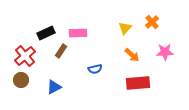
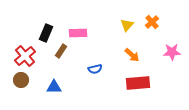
yellow triangle: moved 2 px right, 3 px up
black rectangle: rotated 42 degrees counterclockwise
pink star: moved 7 px right
blue triangle: rotated 28 degrees clockwise
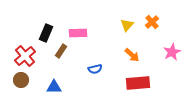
pink star: rotated 24 degrees counterclockwise
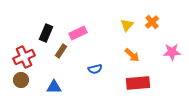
pink rectangle: rotated 24 degrees counterclockwise
pink star: rotated 24 degrees clockwise
red cross: moved 1 px left, 1 px down; rotated 15 degrees clockwise
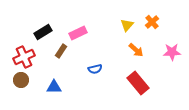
black rectangle: moved 3 px left, 1 px up; rotated 36 degrees clockwise
orange arrow: moved 4 px right, 5 px up
red rectangle: rotated 55 degrees clockwise
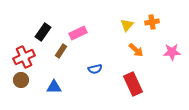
orange cross: rotated 32 degrees clockwise
black rectangle: rotated 24 degrees counterclockwise
red rectangle: moved 5 px left, 1 px down; rotated 15 degrees clockwise
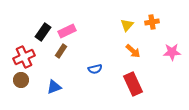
pink rectangle: moved 11 px left, 2 px up
orange arrow: moved 3 px left, 1 px down
blue triangle: rotated 21 degrees counterclockwise
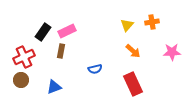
brown rectangle: rotated 24 degrees counterclockwise
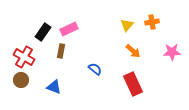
pink rectangle: moved 2 px right, 2 px up
red cross: rotated 35 degrees counterclockwise
blue semicircle: rotated 128 degrees counterclockwise
blue triangle: rotated 42 degrees clockwise
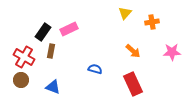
yellow triangle: moved 2 px left, 12 px up
brown rectangle: moved 10 px left
blue semicircle: rotated 24 degrees counterclockwise
blue triangle: moved 1 px left
